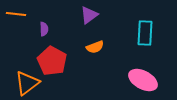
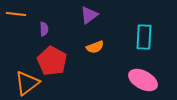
cyan rectangle: moved 1 px left, 4 px down
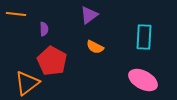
orange semicircle: rotated 48 degrees clockwise
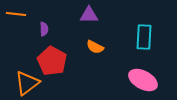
purple triangle: rotated 36 degrees clockwise
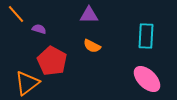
orange line: rotated 42 degrees clockwise
purple semicircle: moved 5 px left; rotated 72 degrees counterclockwise
cyan rectangle: moved 2 px right, 1 px up
orange semicircle: moved 3 px left, 1 px up
pink ellipse: moved 4 px right, 1 px up; rotated 16 degrees clockwise
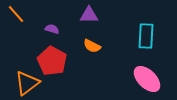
purple semicircle: moved 13 px right
